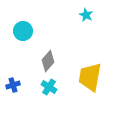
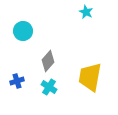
cyan star: moved 3 px up
blue cross: moved 4 px right, 4 px up
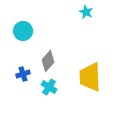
yellow trapezoid: rotated 12 degrees counterclockwise
blue cross: moved 6 px right, 7 px up
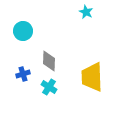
gray diamond: moved 1 px right; rotated 40 degrees counterclockwise
yellow trapezoid: moved 2 px right
